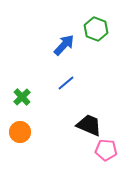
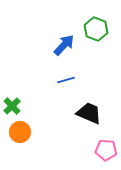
blue line: moved 3 px up; rotated 24 degrees clockwise
green cross: moved 10 px left, 9 px down
black trapezoid: moved 12 px up
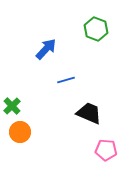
blue arrow: moved 18 px left, 4 px down
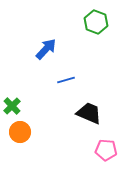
green hexagon: moved 7 px up
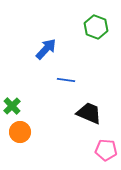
green hexagon: moved 5 px down
blue line: rotated 24 degrees clockwise
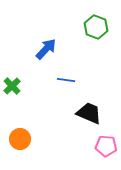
green cross: moved 20 px up
orange circle: moved 7 px down
pink pentagon: moved 4 px up
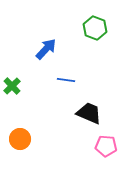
green hexagon: moved 1 px left, 1 px down
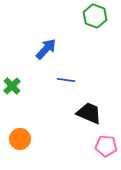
green hexagon: moved 12 px up
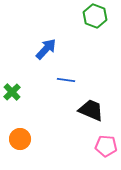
green cross: moved 6 px down
black trapezoid: moved 2 px right, 3 px up
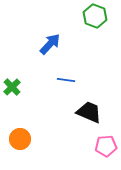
blue arrow: moved 4 px right, 5 px up
green cross: moved 5 px up
black trapezoid: moved 2 px left, 2 px down
pink pentagon: rotated 10 degrees counterclockwise
